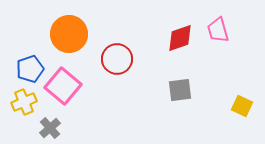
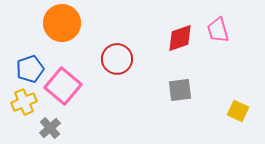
orange circle: moved 7 px left, 11 px up
yellow square: moved 4 px left, 5 px down
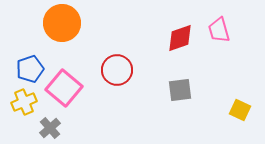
pink trapezoid: moved 1 px right
red circle: moved 11 px down
pink square: moved 1 px right, 2 px down
yellow square: moved 2 px right, 1 px up
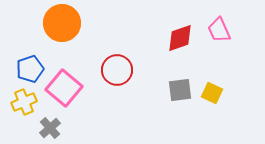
pink trapezoid: rotated 8 degrees counterclockwise
yellow square: moved 28 px left, 17 px up
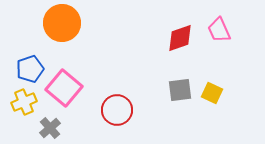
red circle: moved 40 px down
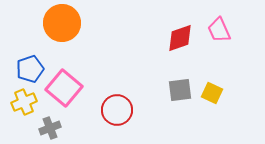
gray cross: rotated 20 degrees clockwise
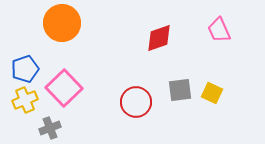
red diamond: moved 21 px left
blue pentagon: moved 5 px left
pink square: rotated 6 degrees clockwise
yellow cross: moved 1 px right, 2 px up
red circle: moved 19 px right, 8 px up
